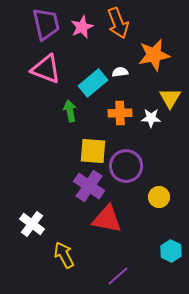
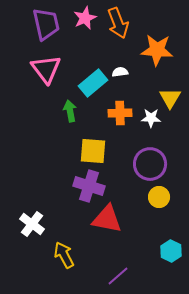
pink star: moved 3 px right, 9 px up
orange star: moved 3 px right, 5 px up; rotated 16 degrees clockwise
pink triangle: rotated 32 degrees clockwise
purple circle: moved 24 px right, 2 px up
purple cross: rotated 16 degrees counterclockwise
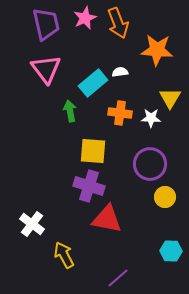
orange cross: rotated 10 degrees clockwise
yellow circle: moved 6 px right
cyan hexagon: rotated 25 degrees counterclockwise
purple line: moved 2 px down
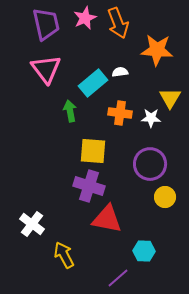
cyan hexagon: moved 27 px left
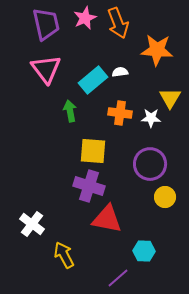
cyan rectangle: moved 3 px up
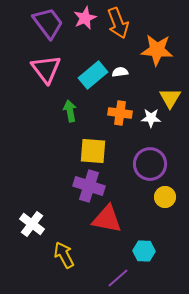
purple trapezoid: moved 2 px right, 1 px up; rotated 24 degrees counterclockwise
cyan rectangle: moved 5 px up
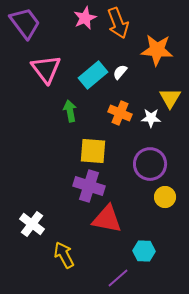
purple trapezoid: moved 23 px left
white semicircle: rotated 42 degrees counterclockwise
orange cross: rotated 15 degrees clockwise
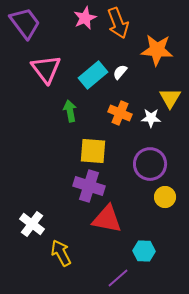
yellow arrow: moved 3 px left, 2 px up
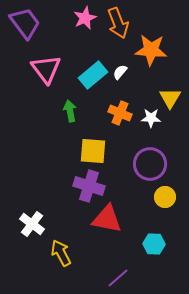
orange star: moved 6 px left
cyan hexagon: moved 10 px right, 7 px up
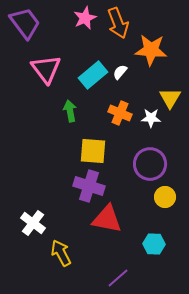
white cross: moved 1 px right, 1 px up
